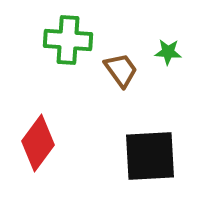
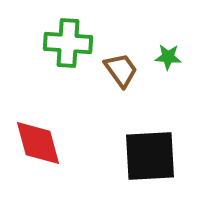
green cross: moved 3 px down
green star: moved 5 px down
red diamond: rotated 52 degrees counterclockwise
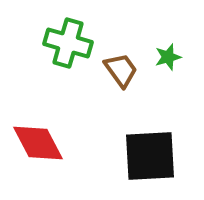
green cross: rotated 12 degrees clockwise
green star: rotated 20 degrees counterclockwise
red diamond: rotated 12 degrees counterclockwise
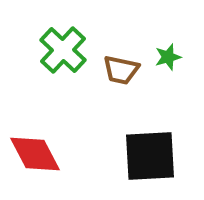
green cross: moved 5 px left, 7 px down; rotated 27 degrees clockwise
brown trapezoid: rotated 138 degrees clockwise
red diamond: moved 3 px left, 11 px down
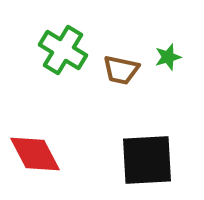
green cross: rotated 12 degrees counterclockwise
black square: moved 3 px left, 4 px down
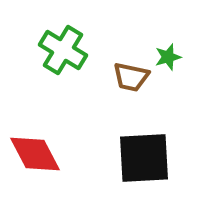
brown trapezoid: moved 10 px right, 7 px down
black square: moved 3 px left, 2 px up
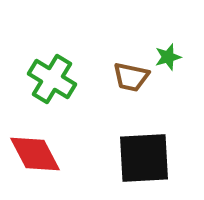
green cross: moved 11 px left, 29 px down
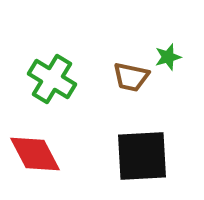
black square: moved 2 px left, 2 px up
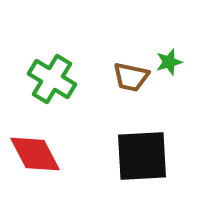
green star: moved 1 px right, 5 px down
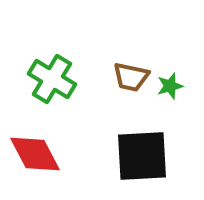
green star: moved 1 px right, 24 px down
